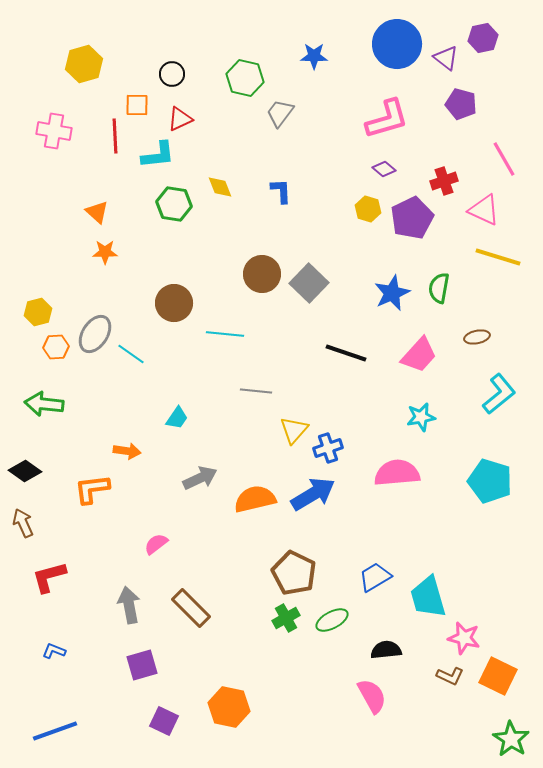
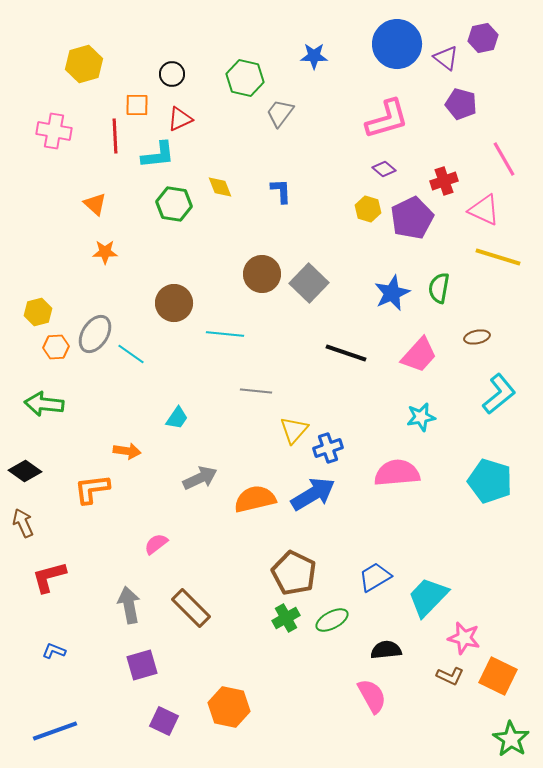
orange triangle at (97, 212): moved 2 px left, 8 px up
cyan trapezoid at (428, 597): rotated 60 degrees clockwise
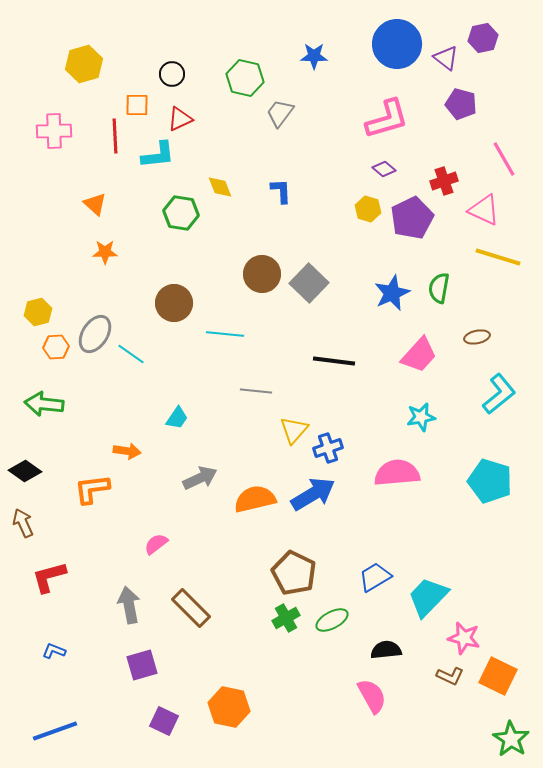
pink cross at (54, 131): rotated 12 degrees counterclockwise
green hexagon at (174, 204): moved 7 px right, 9 px down
black line at (346, 353): moved 12 px left, 8 px down; rotated 12 degrees counterclockwise
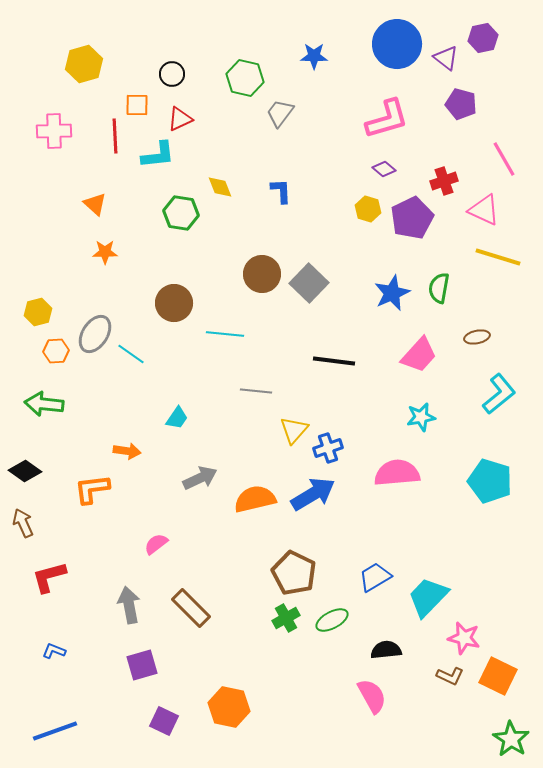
orange hexagon at (56, 347): moved 4 px down
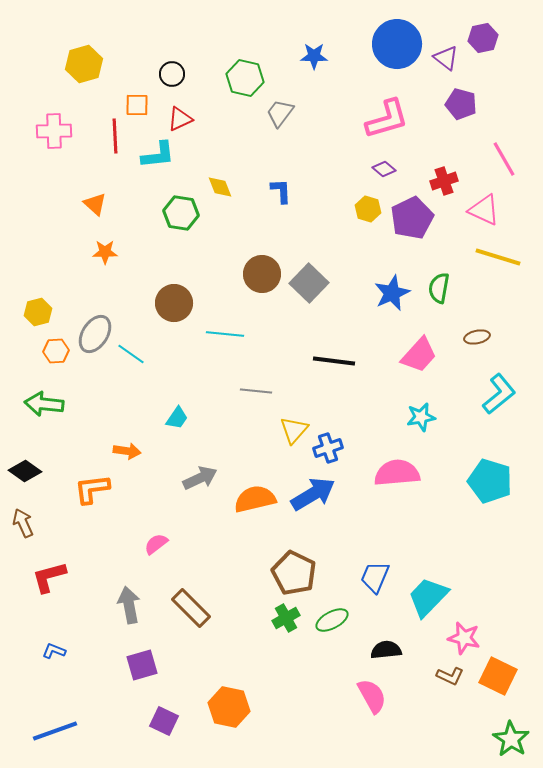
blue trapezoid at (375, 577): rotated 36 degrees counterclockwise
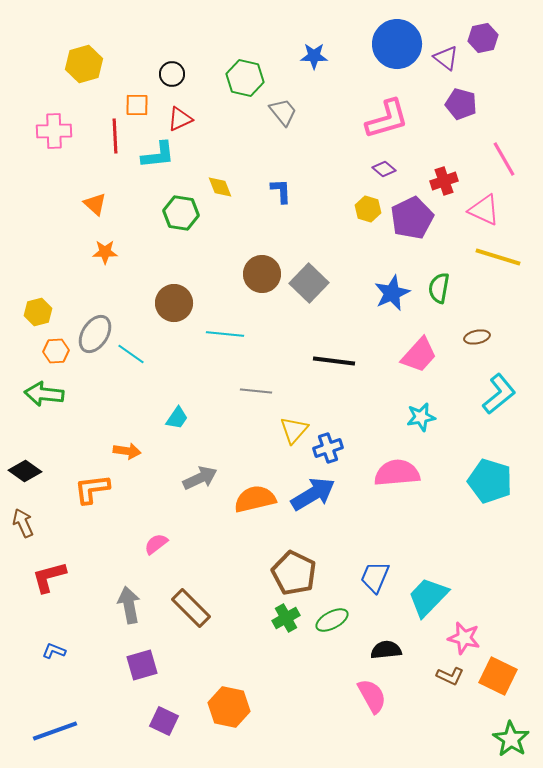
gray trapezoid at (280, 113): moved 3 px right, 1 px up; rotated 104 degrees clockwise
green arrow at (44, 404): moved 10 px up
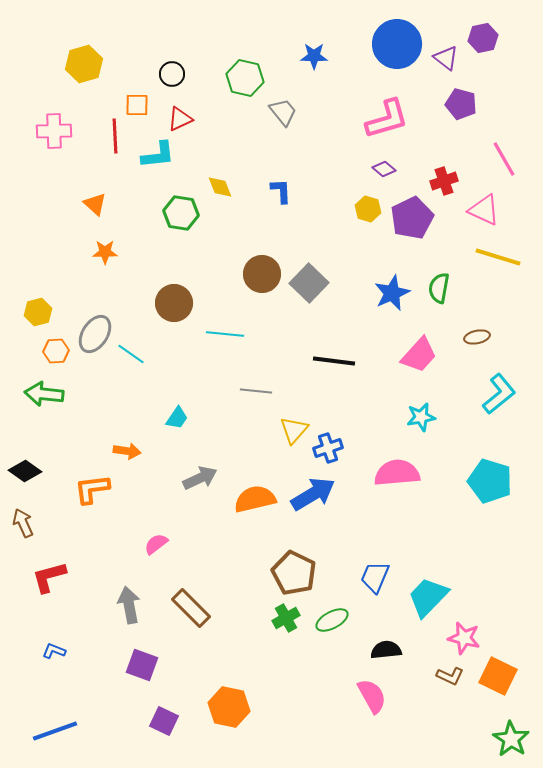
purple square at (142, 665): rotated 36 degrees clockwise
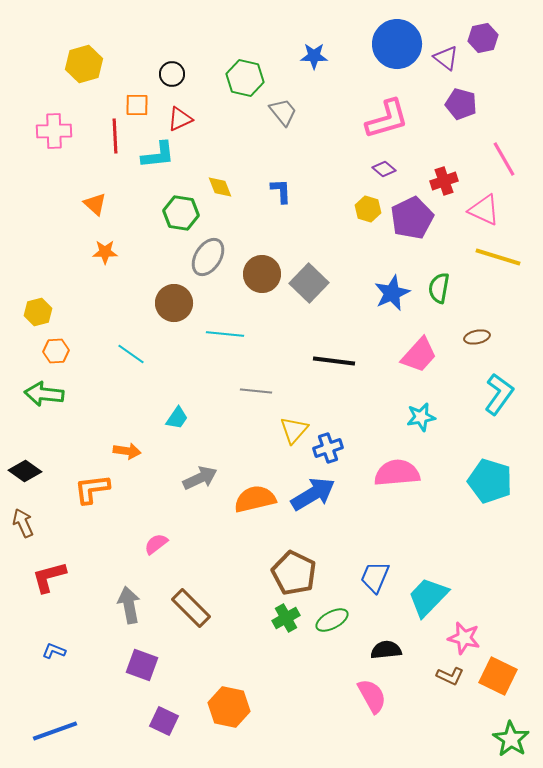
gray ellipse at (95, 334): moved 113 px right, 77 px up
cyan L-shape at (499, 394): rotated 15 degrees counterclockwise
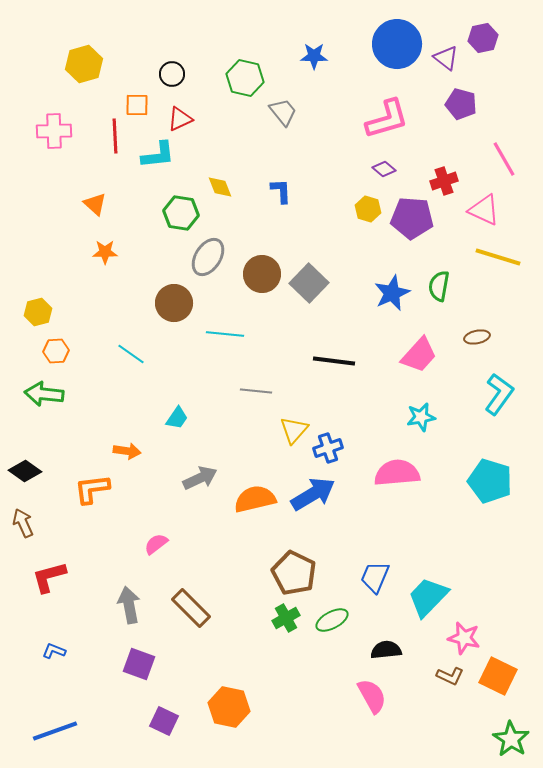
purple pentagon at (412, 218): rotated 30 degrees clockwise
green semicircle at (439, 288): moved 2 px up
purple square at (142, 665): moved 3 px left, 1 px up
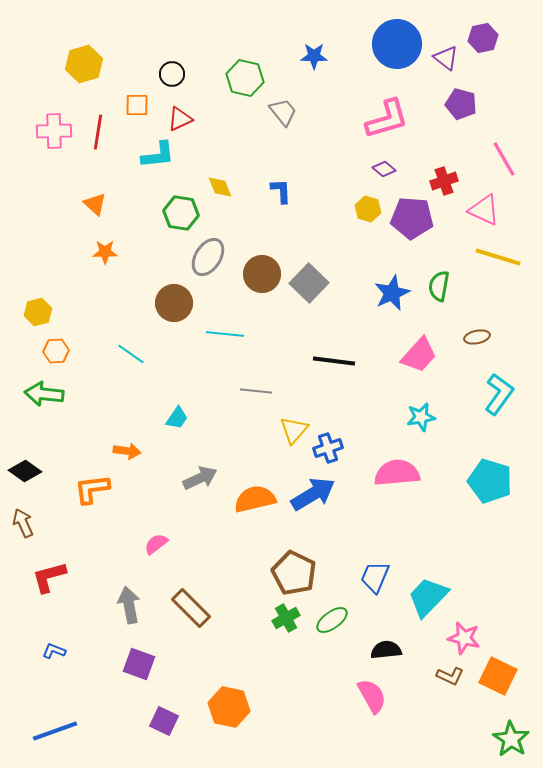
red line at (115, 136): moved 17 px left, 4 px up; rotated 12 degrees clockwise
green ellipse at (332, 620): rotated 8 degrees counterclockwise
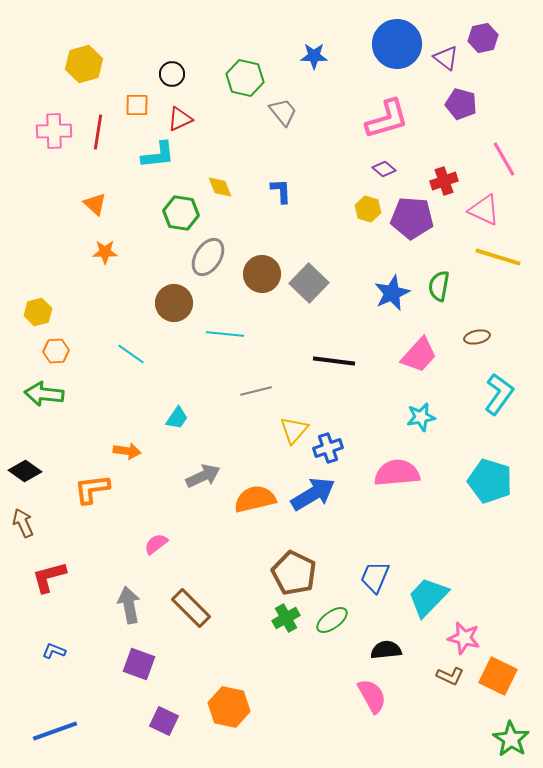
gray line at (256, 391): rotated 20 degrees counterclockwise
gray arrow at (200, 478): moved 3 px right, 2 px up
